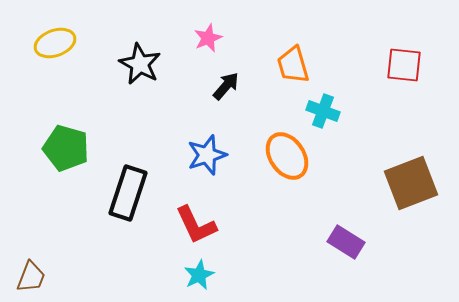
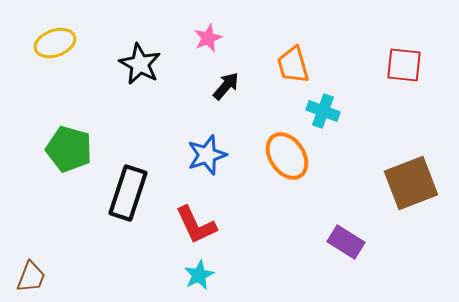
green pentagon: moved 3 px right, 1 px down
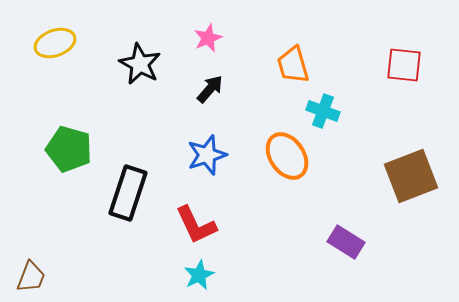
black arrow: moved 16 px left, 3 px down
brown square: moved 7 px up
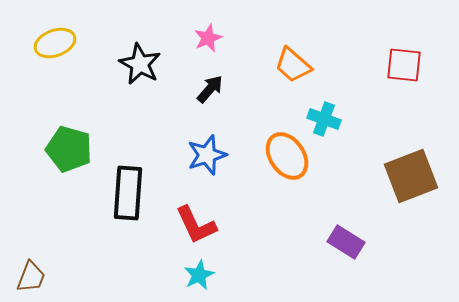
orange trapezoid: rotated 33 degrees counterclockwise
cyan cross: moved 1 px right, 8 px down
black rectangle: rotated 14 degrees counterclockwise
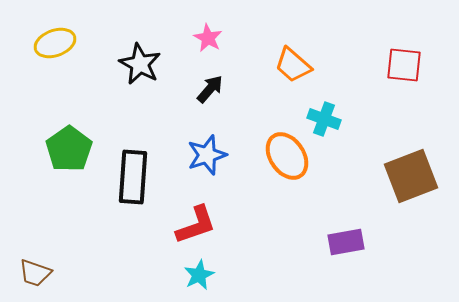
pink star: rotated 20 degrees counterclockwise
green pentagon: rotated 21 degrees clockwise
black rectangle: moved 5 px right, 16 px up
red L-shape: rotated 84 degrees counterclockwise
purple rectangle: rotated 42 degrees counterclockwise
brown trapezoid: moved 4 px right, 4 px up; rotated 88 degrees clockwise
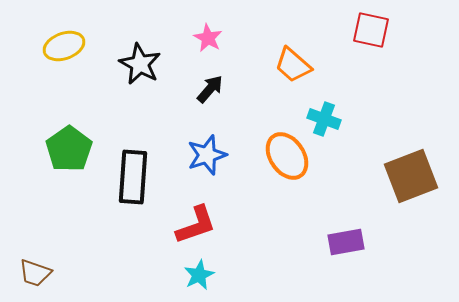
yellow ellipse: moved 9 px right, 3 px down
red square: moved 33 px left, 35 px up; rotated 6 degrees clockwise
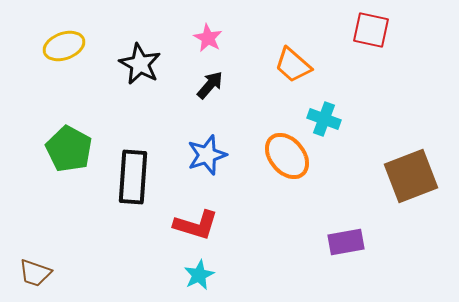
black arrow: moved 4 px up
green pentagon: rotated 9 degrees counterclockwise
orange ellipse: rotated 6 degrees counterclockwise
red L-shape: rotated 36 degrees clockwise
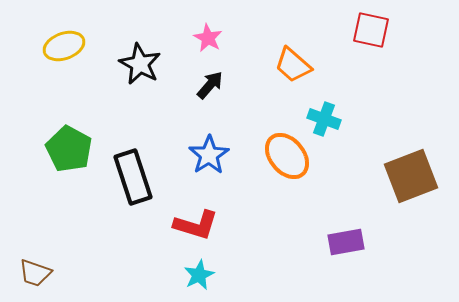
blue star: moved 2 px right; rotated 15 degrees counterclockwise
black rectangle: rotated 22 degrees counterclockwise
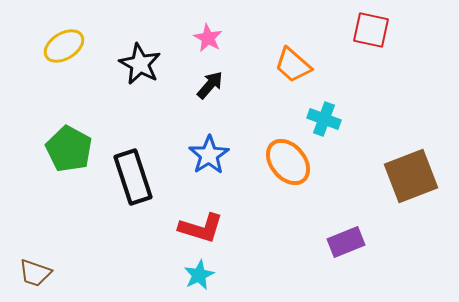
yellow ellipse: rotated 12 degrees counterclockwise
orange ellipse: moved 1 px right, 6 px down
red L-shape: moved 5 px right, 3 px down
purple rectangle: rotated 12 degrees counterclockwise
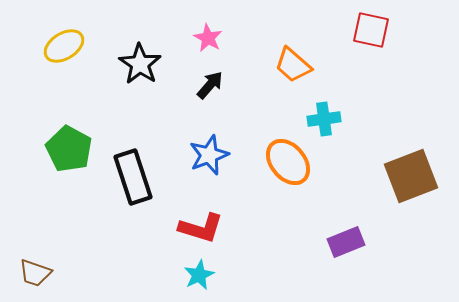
black star: rotated 6 degrees clockwise
cyan cross: rotated 28 degrees counterclockwise
blue star: rotated 12 degrees clockwise
